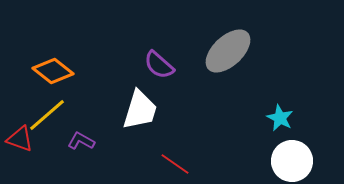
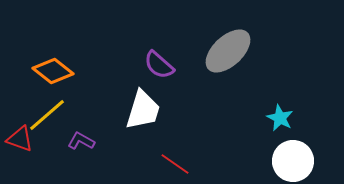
white trapezoid: moved 3 px right
white circle: moved 1 px right
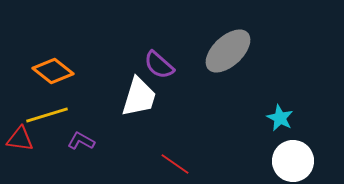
white trapezoid: moved 4 px left, 13 px up
yellow line: rotated 24 degrees clockwise
red triangle: rotated 12 degrees counterclockwise
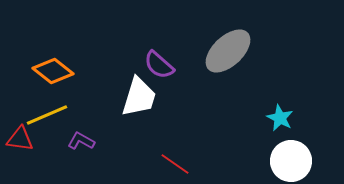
yellow line: rotated 6 degrees counterclockwise
white circle: moved 2 px left
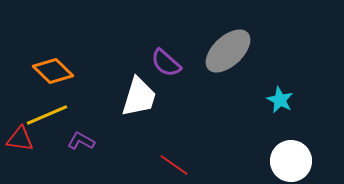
purple semicircle: moved 7 px right, 2 px up
orange diamond: rotated 6 degrees clockwise
cyan star: moved 18 px up
red line: moved 1 px left, 1 px down
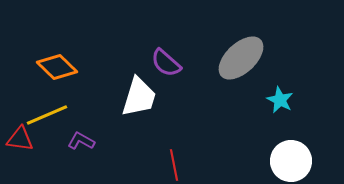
gray ellipse: moved 13 px right, 7 px down
orange diamond: moved 4 px right, 4 px up
red line: rotated 44 degrees clockwise
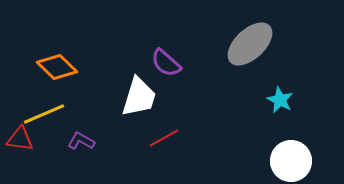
gray ellipse: moved 9 px right, 14 px up
yellow line: moved 3 px left, 1 px up
red line: moved 10 px left, 27 px up; rotated 72 degrees clockwise
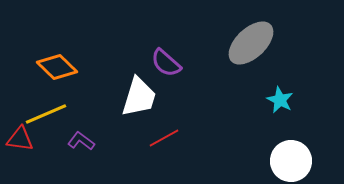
gray ellipse: moved 1 px right, 1 px up
yellow line: moved 2 px right
purple L-shape: rotated 8 degrees clockwise
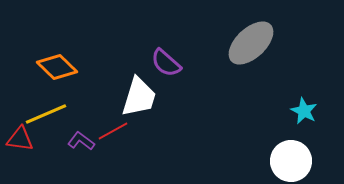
cyan star: moved 24 px right, 11 px down
red line: moved 51 px left, 7 px up
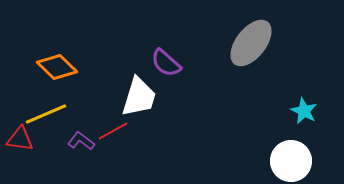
gray ellipse: rotated 9 degrees counterclockwise
